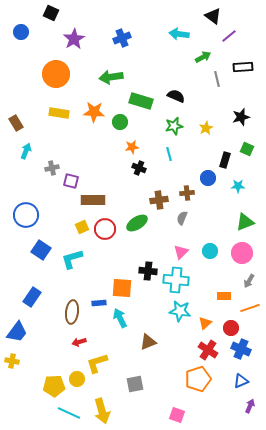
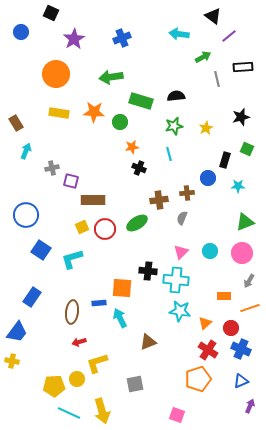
black semicircle at (176, 96): rotated 30 degrees counterclockwise
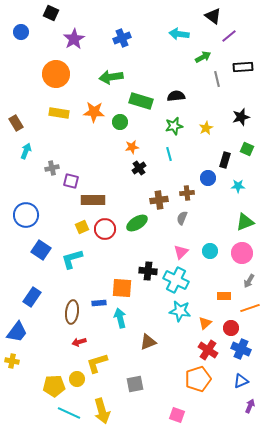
black cross at (139, 168): rotated 32 degrees clockwise
cyan cross at (176, 280): rotated 20 degrees clockwise
cyan arrow at (120, 318): rotated 12 degrees clockwise
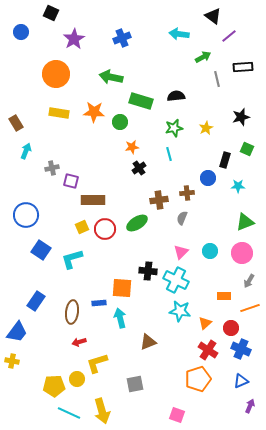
green arrow at (111, 77): rotated 20 degrees clockwise
green star at (174, 126): moved 2 px down
blue rectangle at (32, 297): moved 4 px right, 4 px down
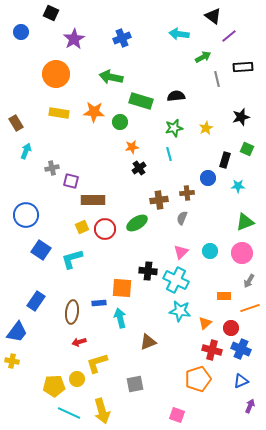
red cross at (208, 350): moved 4 px right; rotated 18 degrees counterclockwise
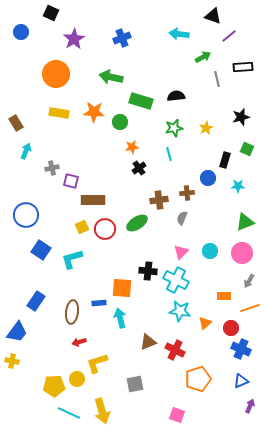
black triangle at (213, 16): rotated 18 degrees counterclockwise
red cross at (212, 350): moved 37 px left; rotated 12 degrees clockwise
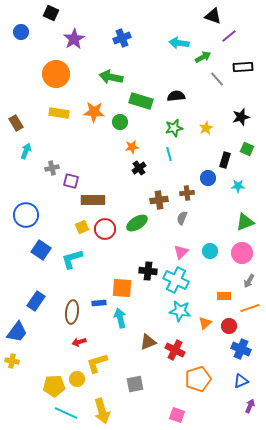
cyan arrow at (179, 34): moved 9 px down
gray line at (217, 79): rotated 28 degrees counterclockwise
red circle at (231, 328): moved 2 px left, 2 px up
cyan line at (69, 413): moved 3 px left
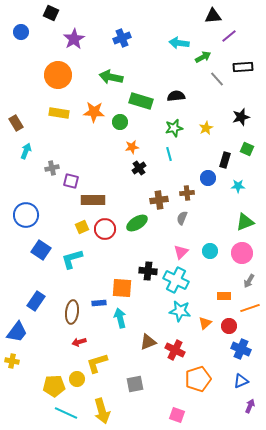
black triangle at (213, 16): rotated 24 degrees counterclockwise
orange circle at (56, 74): moved 2 px right, 1 px down
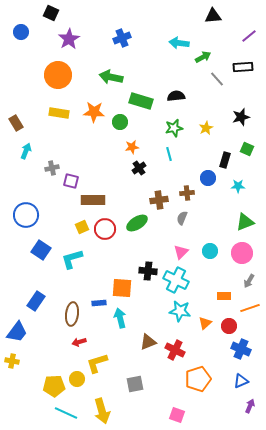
purple line at (229, 36): moved 20 px right
purple star at (74, 39): moved 5 px left
brown ellipse at (72, 312): moved 2 px down
